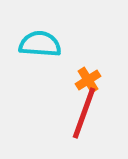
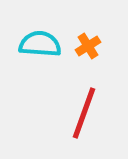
orange cross: moved 34 px up
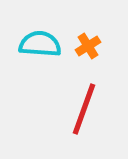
red line: moved 4 px up
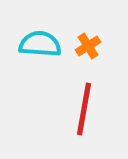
red line: rotated 10 degrees counterclockwise
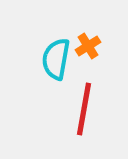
cyan semicircle: moved 16 px right, 15 px down; rotated 84 degrees counterclockwise
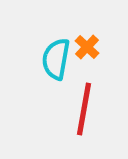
orange cross: moved 1 px left, 1 px down; rotated 15 degrees counterclockwise
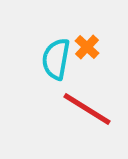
red line: moved 3 px right; rotated 68 degrees counterclockwise
